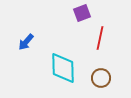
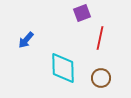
blue arrow: moved 2 px up
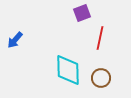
blue arrow: moved 11 px left
cyan diamond: moved 5 px right, 2 px down
